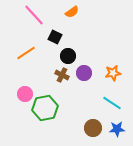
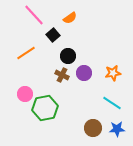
orange semicircle: moved 2 px left, 6 px down
black square: moved 2 px left, 2 px up; rotated 24 degrees clockwise
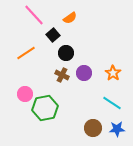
black circle: moved 2 px left, 3 px up
orange star: rotated 28 degrees counterclockwise
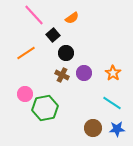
orange semicircle: moved 2 px right
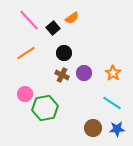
pink line: moved 5 px left, 5 px down
black square: moved 7 px up
black circle: moved 2 px left
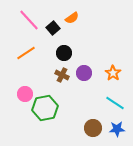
cyan line: moved 3 px right
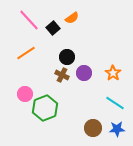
black circle: moved 3 px right, 4 px down
green hexagon: rotated 10 degrees counterclockwise
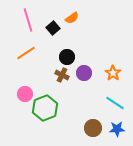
pink line: moved 1 px left; rotated 25 degrees clockwise
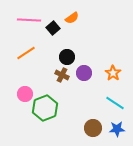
pink line: moved 1 px right; rotated 70 degrees counterclockwise
